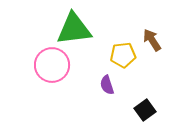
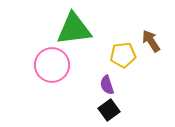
brown arrow: moved 1 px left, 1 px down
black square: moved 36 px left
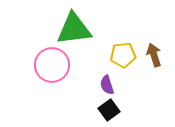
brown arrow: moved 3 px right, 14 px down; rotated 15 degrees clockwise
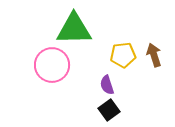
green triangle: rotated 6 degrees clockwise
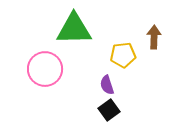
brown arrow: moved 18 px up; rotated 20 degrees clockwise
pink circle: moved 7 px left, 4 px down
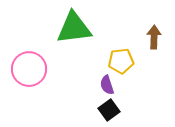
green triangle: moved 1 px up; rotated 6 degrees counterclockwise
yellow pentagon: moved 2 px left, 6 px down
pink circle: moved 16 px left
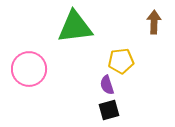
green triangle: moved 1 px right, 1 px up
brown arrow: moved 15 px up
black square: rotated 20 degrees clockwise
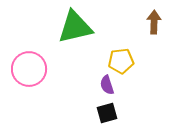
green triangle: rotated 6 degrees counterclockwise
black square: moved 2 px left, 3 px down
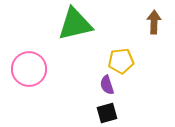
green triangle: moved 3 px up
